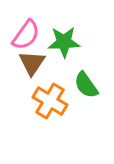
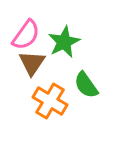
green star: rotated 24 degrees counterclockwise
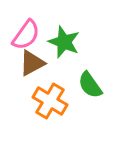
green star: rotated 24 degrees counterclockwise
brown triangle: rotated 28 degrees clockwise
green semicircle: moved 4 px right
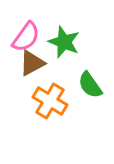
pink semicircle: moved 2 px down
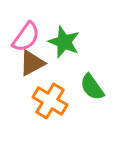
green semicircle: moved 2 px right, 2 px down
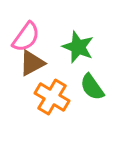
green star: moved 14 px right, 5 px down
orange cross: moved 2 px right, 4 px up
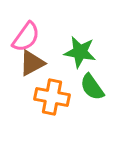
green star: moved 2 px right, 5 px down; rotated 12 degrees counterclockwise
orange cross: rotated 20 degrees counterclockwise
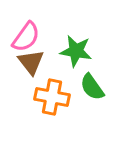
green star: moved 4 px left, 1 px up
brown triangle: moved 1 px left, 1 px up; rotated 40 degrees counterclockwise
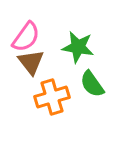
green star: moved 2 px right, 4 px up
green semicircle: moved 3 px up
orange cross: rotated 28 degrees counterclockwise
